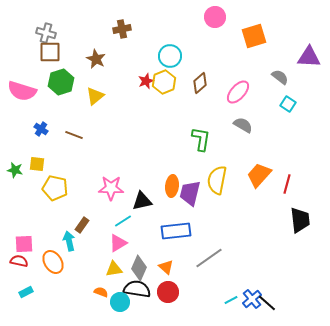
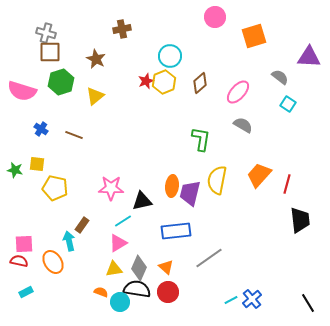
black line at (267, 303): moved 41 px right; rotated 18 degrees clockwise
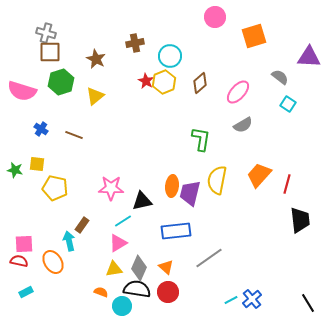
brown cross at (122, 29): moved 13 px right, 14 px down
red star at (146, 81): rotated 21 degrees counterclockwise
gray semicircle at (243, 125): rotated 120 degrees clockwise
cyan circle at (120, 302): moved 2 px right, 4 px down
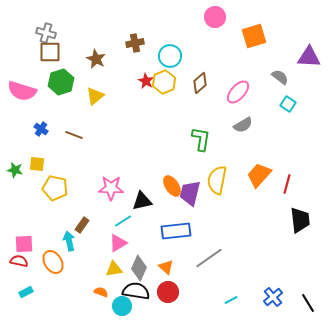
orange ellipse at (172, 186): rotated 40 degrees counterclockwise
black semicircle at (137, 289): moved 1 px left, 2 px down
blue cross at (252, 299): moved 21 px right, 2 px up
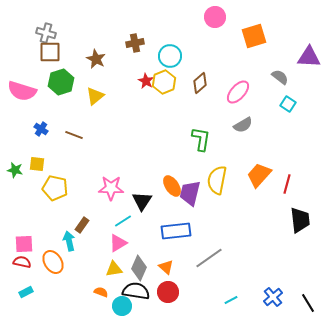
black triangle at (142, 201): rotated 45 degrees counterclockwise
red semicircle at (19, 261): moved 3 px right, 1 px down
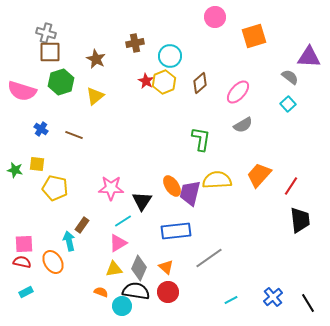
gray semicircle at (280, 77): moved 10 px right
cyan square at (288, 104): rotated 14 degrees clockwise
yellow semicircle at (217, 180): rotated 76 degrees clockwise
red line at (287, 184): moved 4 px right, 2 px down; rotated 18 degrees clockwise
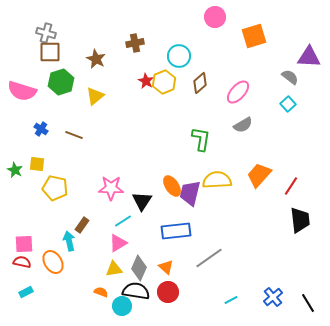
cyan circle at (170, 56): moved 9 px right
green star at (15, 170): rotated 14 degrees clockwise
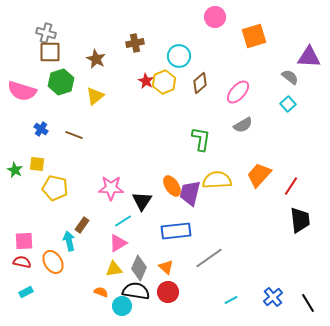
pink square at (24, 244): moved 3 px up
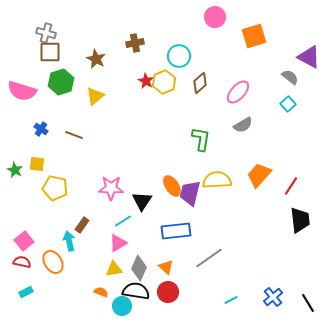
purple triangle at (309, 57): rotated 25 degrees clockwise
pink square at (24, 241): rotated 36 degrees counterclockwise
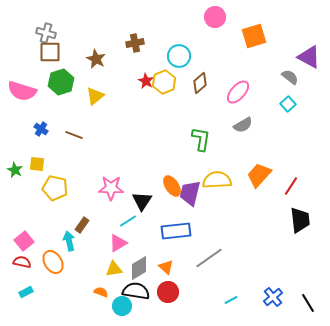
cyan line at (123, 221): moved 5 px right
gray diamond at (139, 268): rotated 35 degrees clockwise
